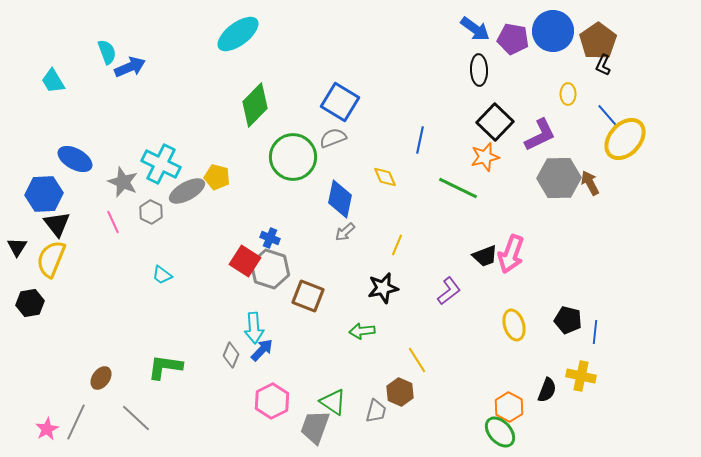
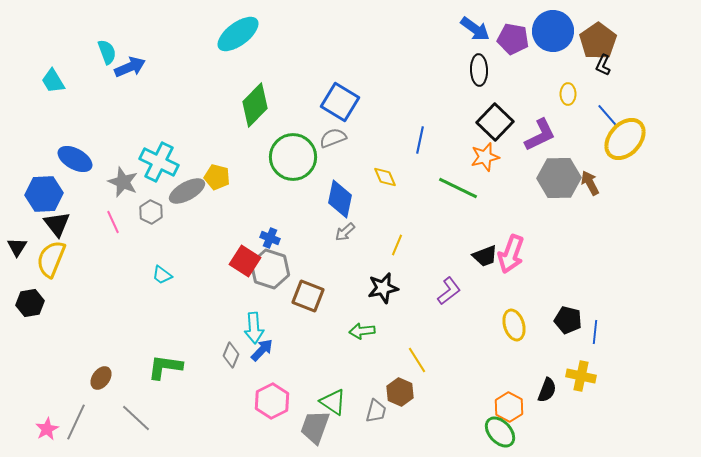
cyan cross at (161, 164): moved 2 px left, 2 px up
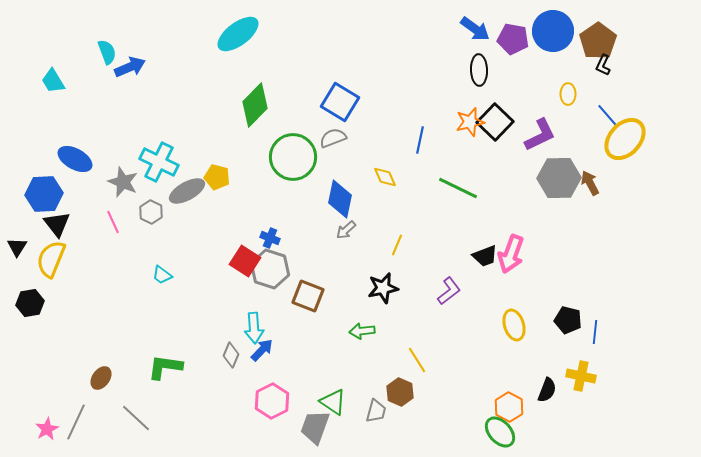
orange star at (485, 157): moved 15 px left, 35 px up
gray arrow at (345, 232): moved 1 px right, 2 px up
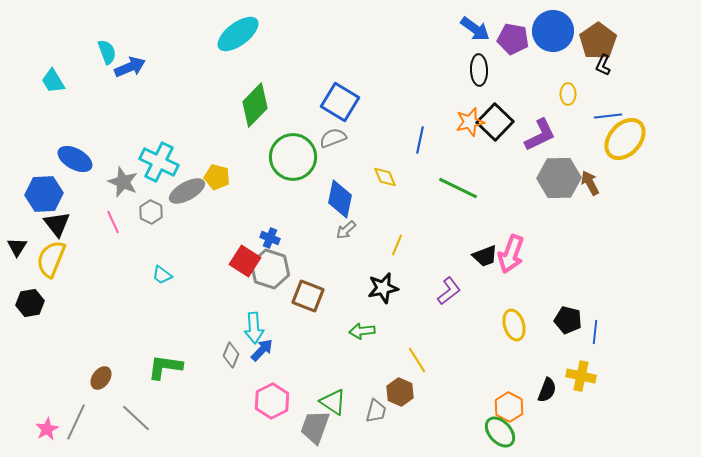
blue line at (608, 116): rotated 56 degrees counterclockwise
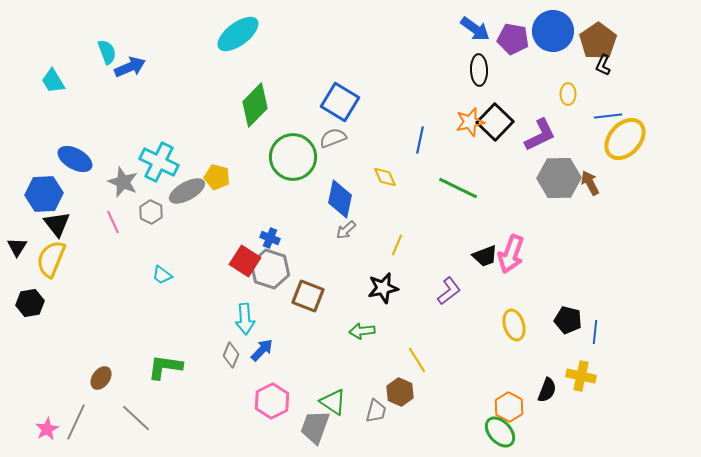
cyan arrow at (254, 328): moved 9 px left, 9 px up
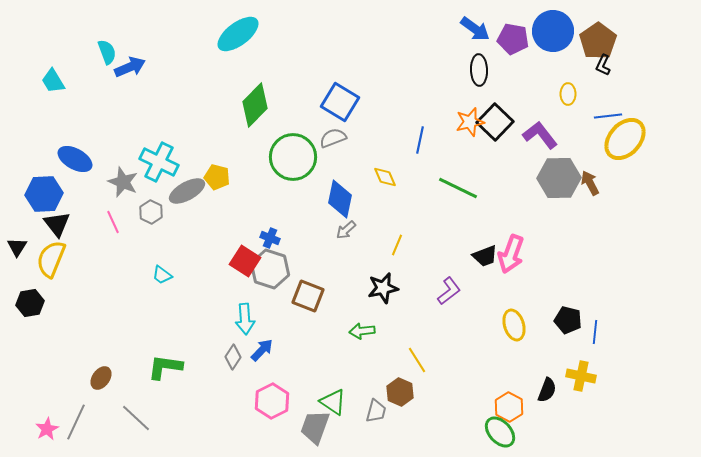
purple L-shape at (540, 135): rotated 102 degrees counterclockwise
gray diamond at (231, 355): moved 2 px right, 2 px down; rotated 10 degrees clockwise
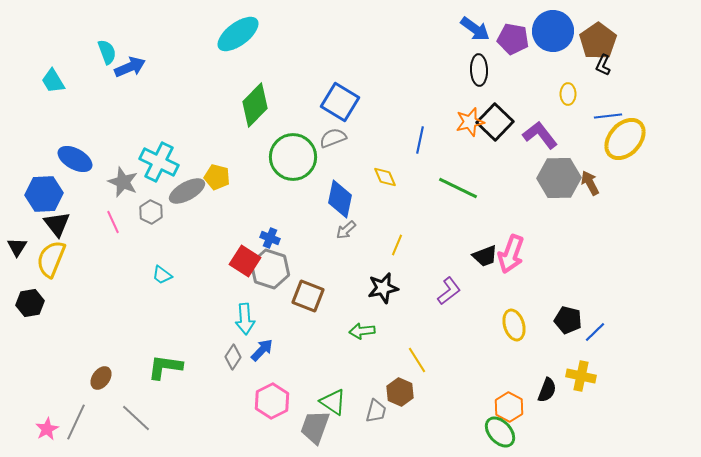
blue line at (595, 332): rotated 40 degrees clockwise
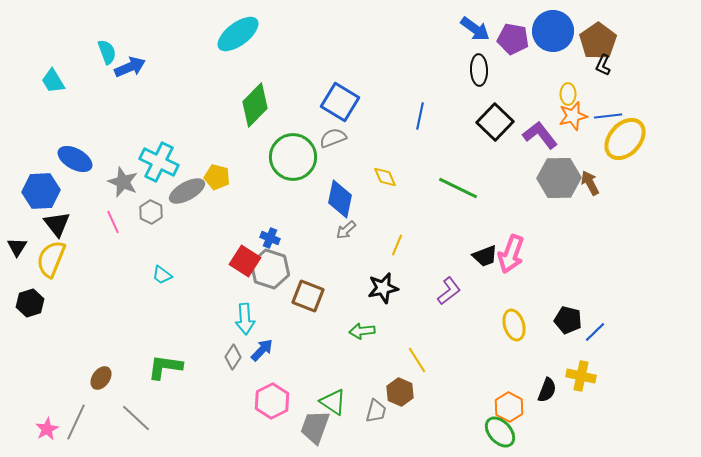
orange star at (470, 122): moved 103 px right, 6 px up
blue line at (420, 140): moved 24 px up
blue hexagon at (44, 194): moved 3 px left, 3 px up
black hexagon at (30, 303): rotated 8 degrees counterclockwise
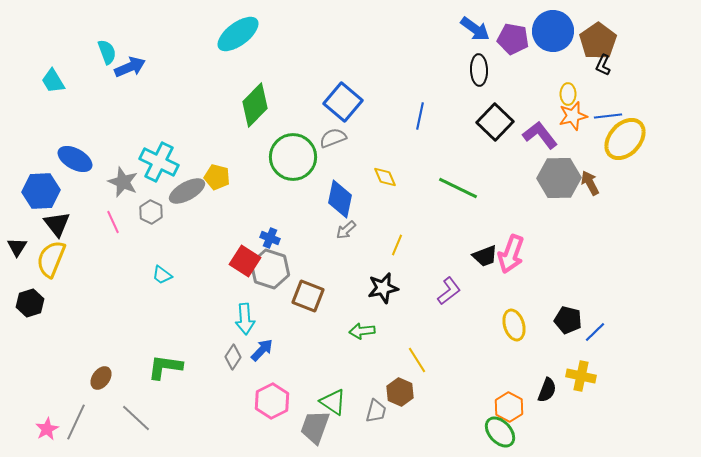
blue square at (340, 102): moved 3 px right; rotated 9 degrees clockwise
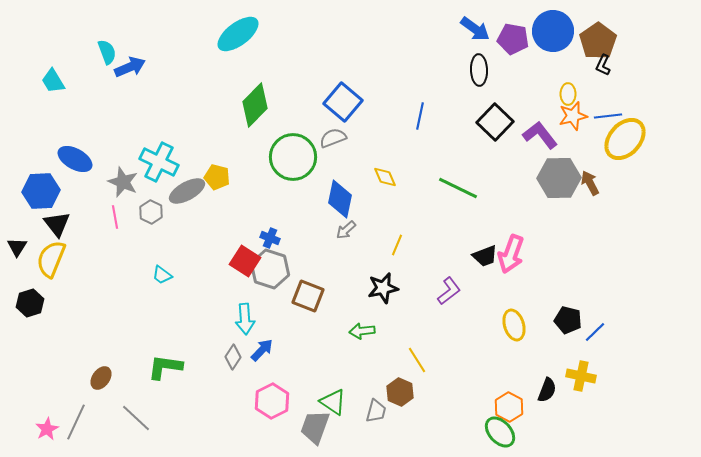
pink line at (113, 222): moved 2 px right, 5 px up; rotated 15 degrees clockwise
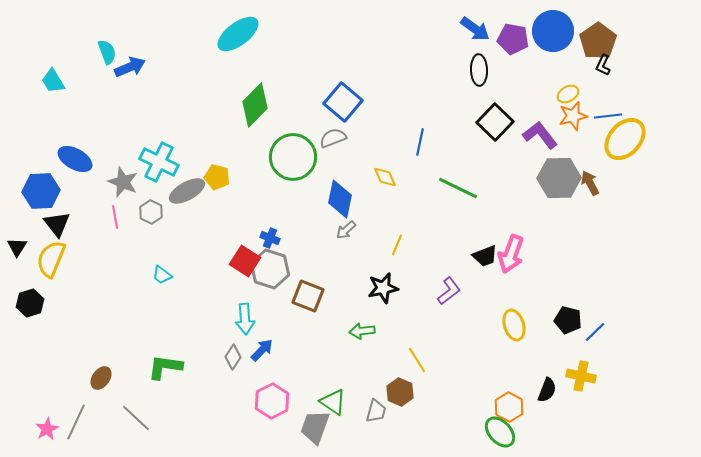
yellow ellipse at (568, 94): rotated 60 degrees clockwise
blue line at (420, 116): moved 26 px down
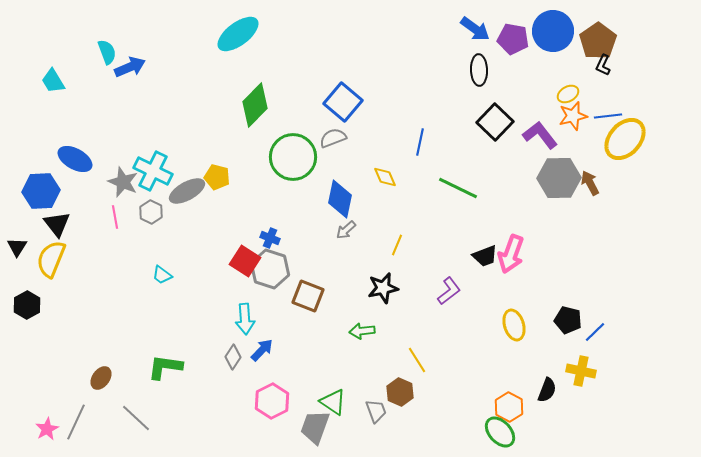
cyan cross at (159, 162): moved 6 px left, 9 px down
black hexagon at (30, 303): moved 3 px left, 2 px down; rotated 12 degrees counterclockwise
yellow cross at (581, 376): moved 5 px up
gray trapezoid at (376, 411): rotated 35 degrees counterclockwise
